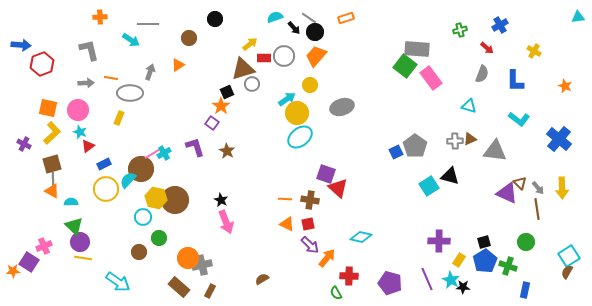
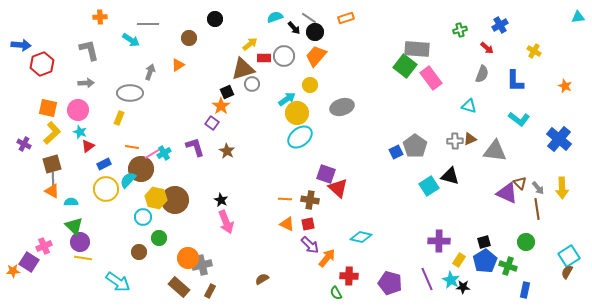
orange line at (111, 78): moved 21 px right, 69 px down
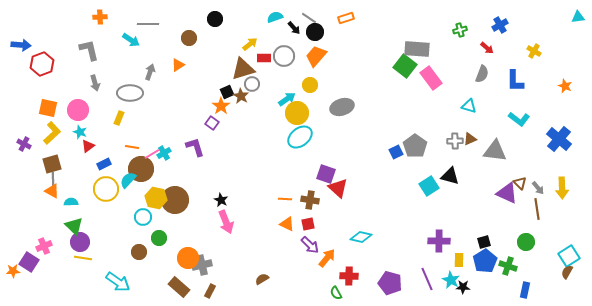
gray arrow at (86, 83): moved 9 px right; rotated 77 degrees clockwise
brown star at (227, 151): moved 14 px right, 55 px up
yellow rectangle at (459, 260): rotated 32 degrees counterclockwise
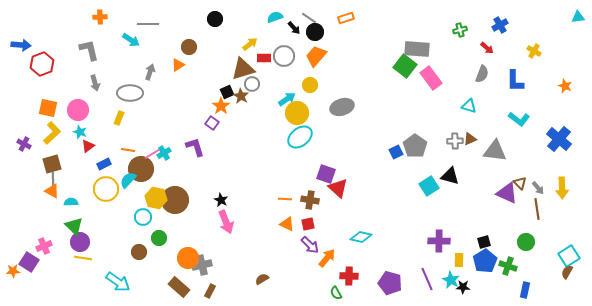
brown circle at (189, 38): moved 9 px down
orange line at (132, 147): moved 4 px left, 3 px down
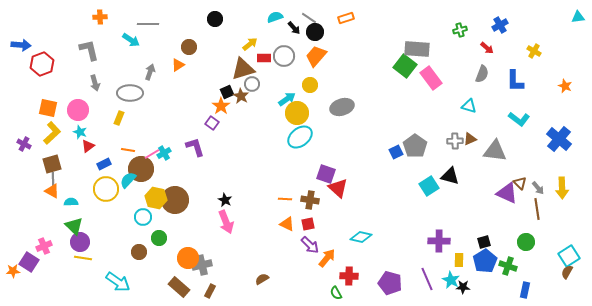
black star at (221, 200): moved 4 px right
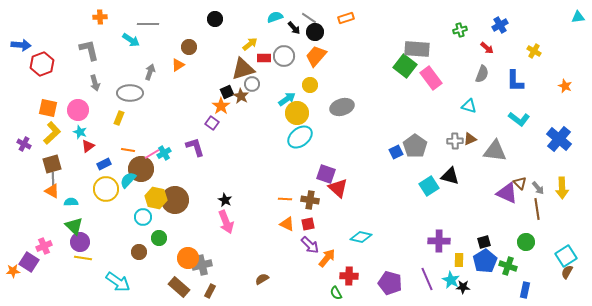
cyan square at (569, 256): moved 3 px left
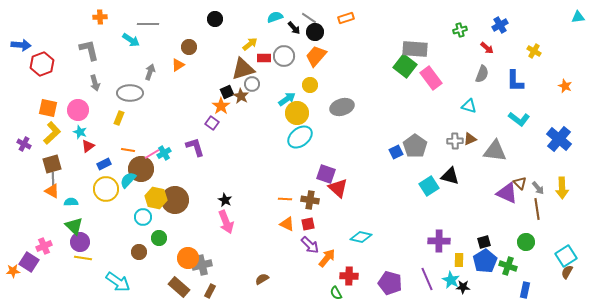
gray rectangle at (417, 49): moved 2 px left
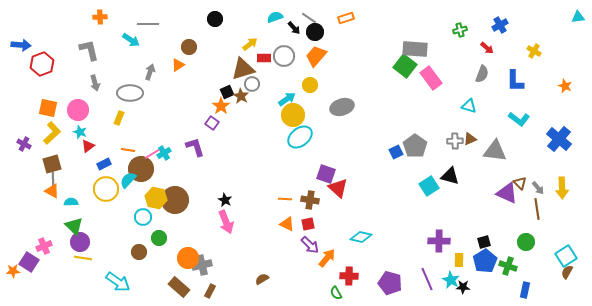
yellow circle at (297, 113): moved 4 px left, 2 px down
